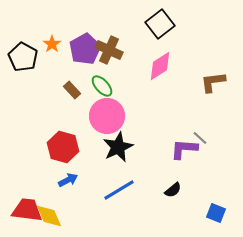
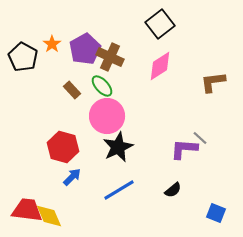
brown cross: moved 1 px right, 7 px down
blue arrow: moved 4 px right, 3 px up; rotated 18 degrees counterclockwise
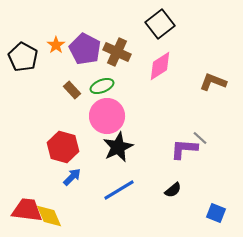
orange star: moved 4 px right, 1 px down
purple pentagon: rotated 16 degrees counterclockwise
brown cross: moved 7 px right, 5 px up
brown L-shape: rotated 28 degrees clockwise
green ellipse: rotated 70 degrees counterclockwise
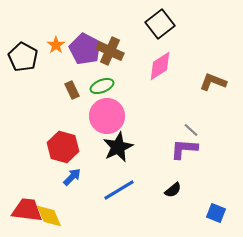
brown cross: moved 7 px left, 1 px up
brown rectangle: rotated 18 degrees clockwise
gray line: moved 9 px left, 8 px up
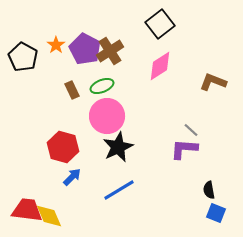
brown cross: rotated 32 degrees clockwise
black semicircle: moved 36 px right; rotated 120 degrees clockwise
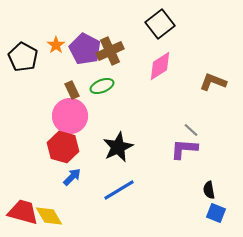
brown cross: rotated 8 degrees clockwise
pink circle: moved 37 px left
red trapezoid: moved 4 px left, 2 px down; rotated 8 degrees clockwise
yellow diamond: rotated 8 degrees counterclockwise
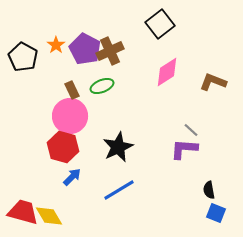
pink diamond: moved 7 px right, 6 px down
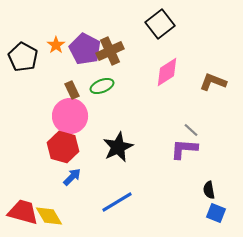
blue line: moved 2 px left, 12 px down
